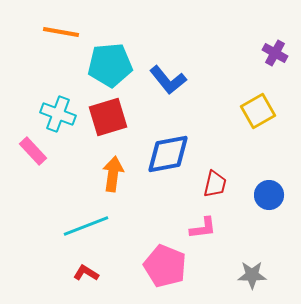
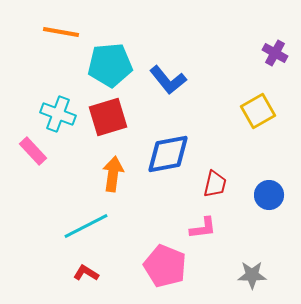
cyan line: rotated 6 degrees counterclockwise
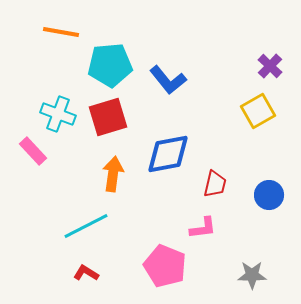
purple cross: moved 5 px left, 13 px down; rotated 15 degrees clockwise
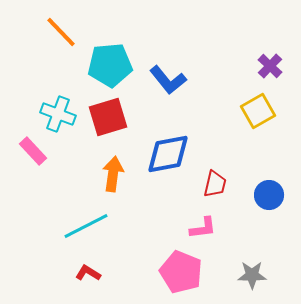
orange line: rotated 36 degrees clockwise
pink pentagon: moved 16 px right, 6 px down
red L-shape: moved 2 px right
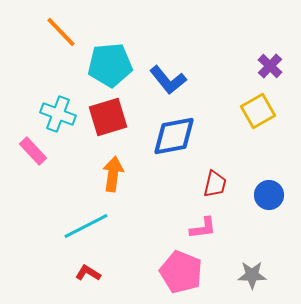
blue diamond: moved 6 px right, 18 px up
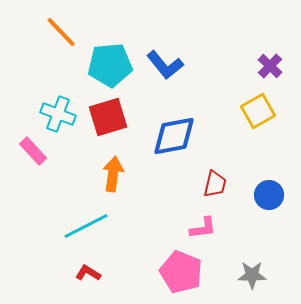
blue L-shape: moved 3 px left, 15 px up
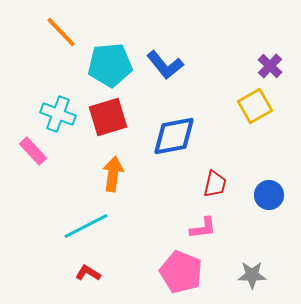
yellow square: moved 3 px left, 5 px up
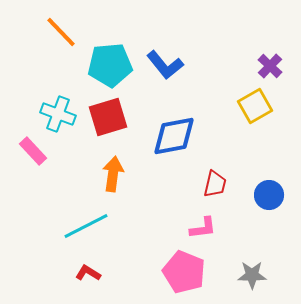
pink pentagon: moved 3 px right
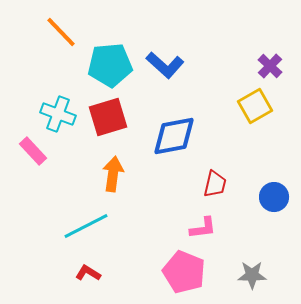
blue L-shape: rotated 9 degrees counterclockwise
blue circle: moved 5 px right, 2 px down
